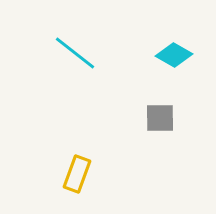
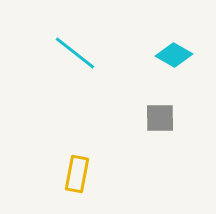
yellow rectangle: rotated 9 degrees counterclockwise
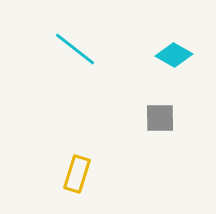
cyan line: moved 4 px up
yellow rectangle: rotated 6 degrees clockwise
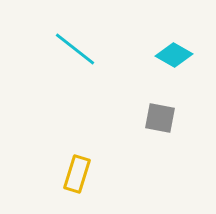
gray square: rotated 12 degrees clockwise
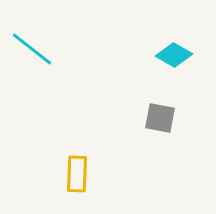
cyan line: moved 43 px left
yellow rectangle: rotated 15 degrees counterclockwise
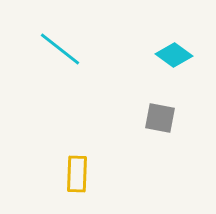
cyan line: moved 28 px right
cyan diamond: rotated 6 degrees clockwise
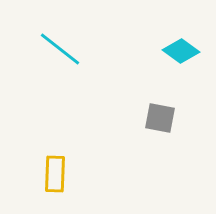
cyan diamond: moved 7 px right, 4 px up
yellow rectangle: moved 22 px left
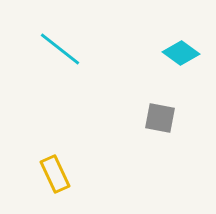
cyan diamond: moved 2 px down
yellow rectangle: rotated 27 degrees counterclockwise
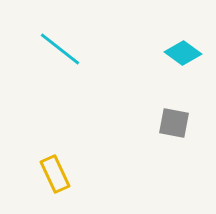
cyan diamond: moved 2 px right
gray square: moved 14 px right, 5 px down
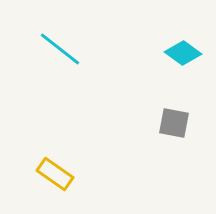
yellow rectangle: rotated 30 degrees counterclockwise
